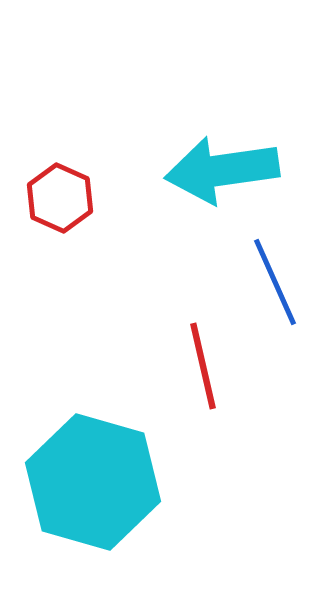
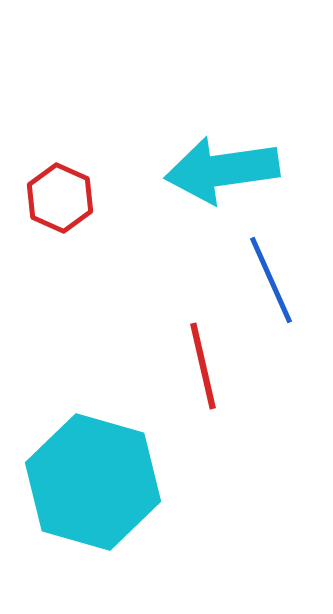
blue line: moved 4 px left, 2 px up
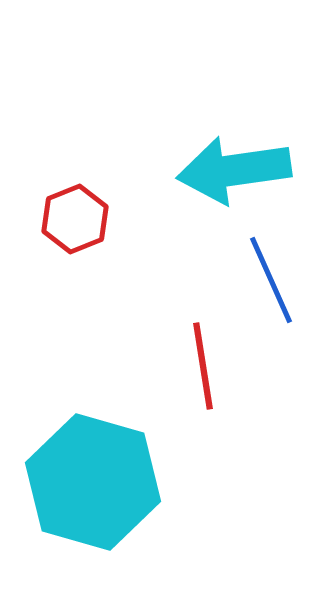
cyan arrow: moved 12 px right
red hexagon: moved 15 px right, 21 px down; rotated 14 degrees clockwise
red line: rotated 4 degrees clockwise
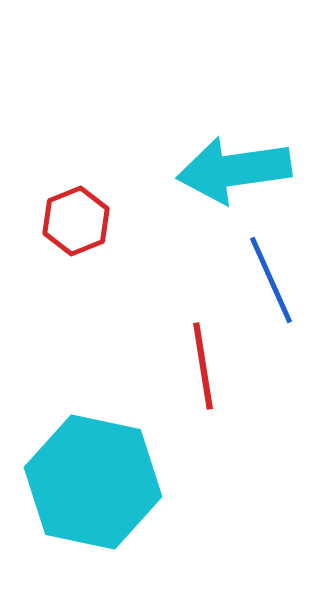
red hexagon: moved 1 px right, 2 px down
cyan hexagon: rotated 4 degrees counterclockwise
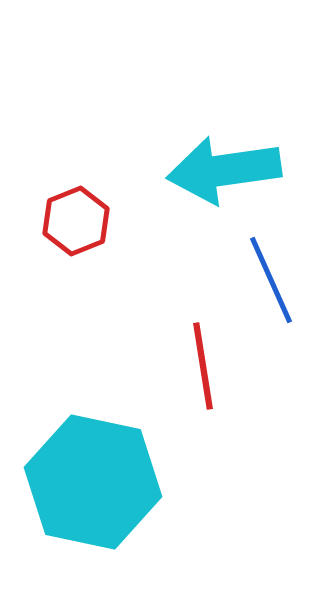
cyan arrow: moved 10 px left
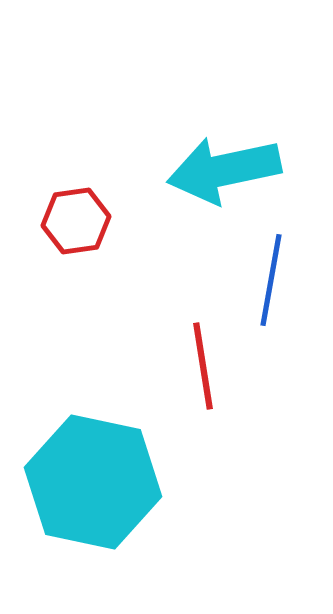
cyan arrow: rotated 4 degrees counterclockwise
red hexagon: rotated 14 degrees clockwise
blue line: rotated 34 degrees clockwise
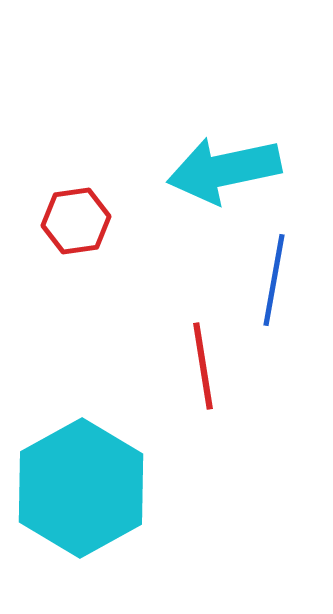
blue line: moved 3 px right
cyan hexagon: moved 12 px left, 6 px down; rotated 19 degrees clockwise
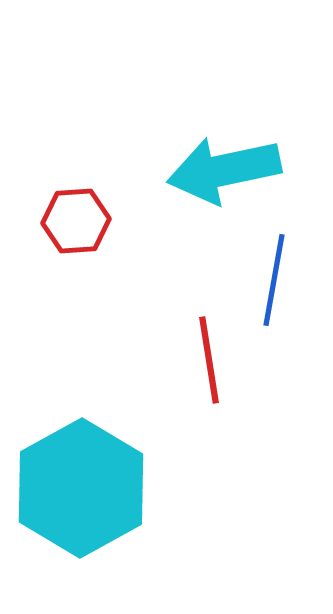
red hexagon: rotated 4 degrees clockwise
red line: moved 6 px right, 6 px up
